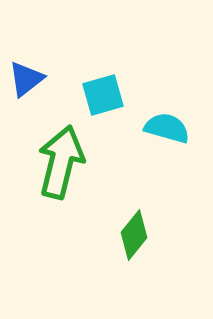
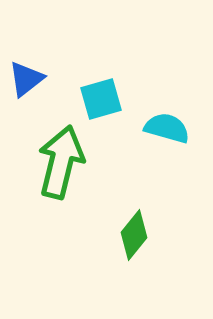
cyan square: moved 2 px left, 4 px down
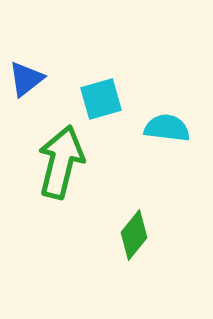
cyan semicircle: rotated 9 degrees counterclockwise
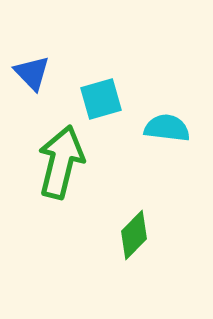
blue triangle: moved 6 px right, 6 px up; rotated 36 degrees counterclockwise
green diamond: rotated 6 degrees clockwise
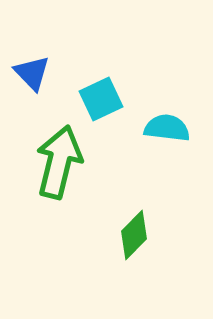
cyan square: rotated 9 degrees counterclockwise
green arrow: moved 2 px left
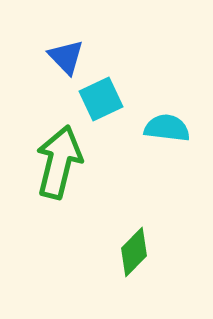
blue triangle: moved 34 px right, 16 px up
green diamond: moved 17 px down
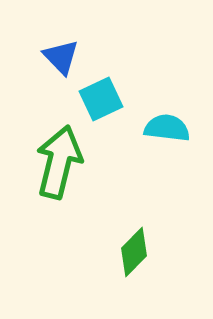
blue triangle: moved 5 px left
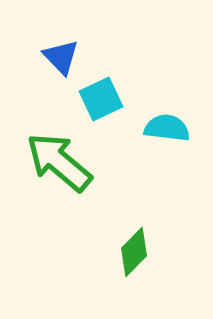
green arrow: rotated 64 degrees counterclockwise
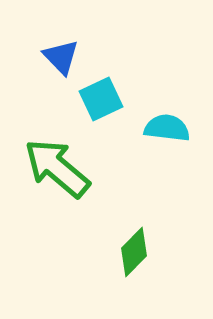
green arrow: moved 2 px left, 6 px down
